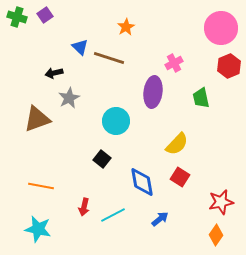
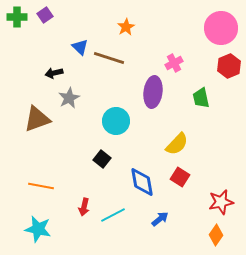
green cross: rotated 18 degrees counterclockwise
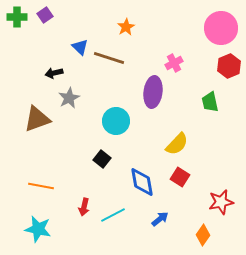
green trapezoid: moved 9 px right, 4 px down
orange diamond: moved 13 px left
